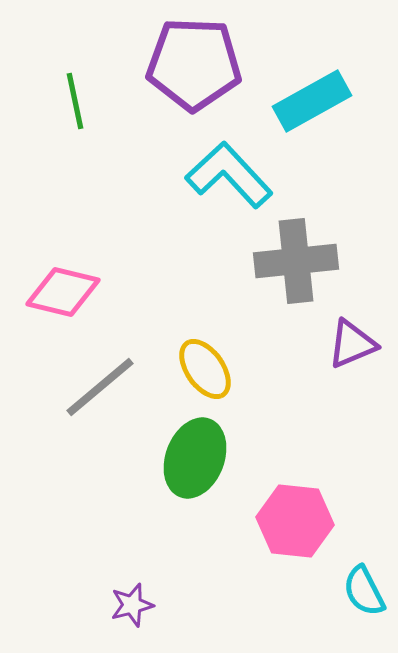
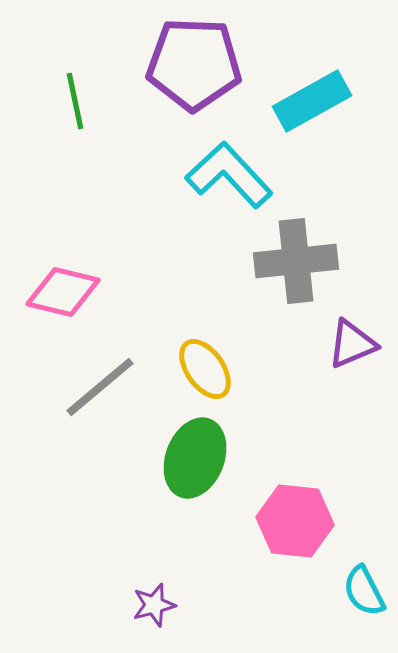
purple star: moved 22 px right
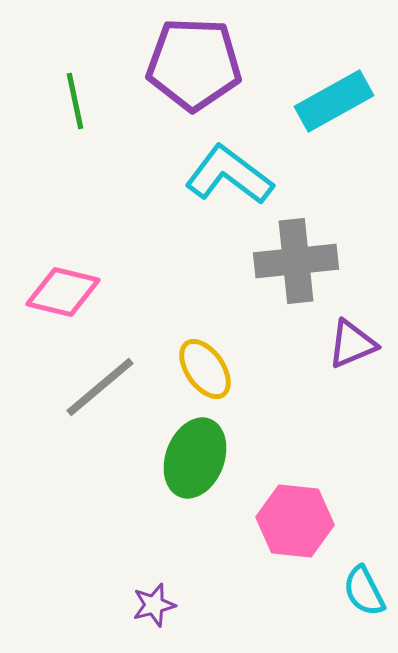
cyan rectangle: moved 22 px right
cyan L-shape: rotated 10 degrees counterclockwise
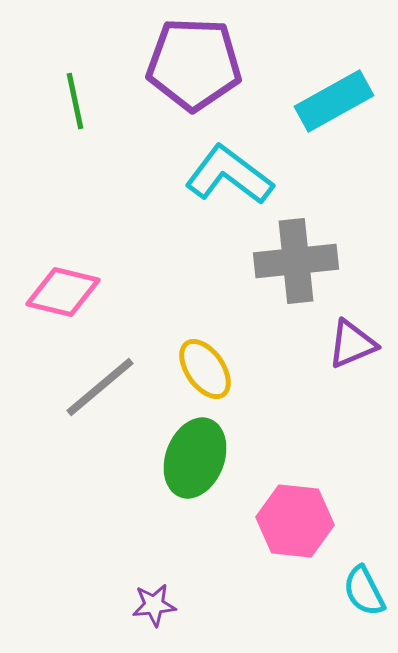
purple star: rotated 9 degrees clockwise
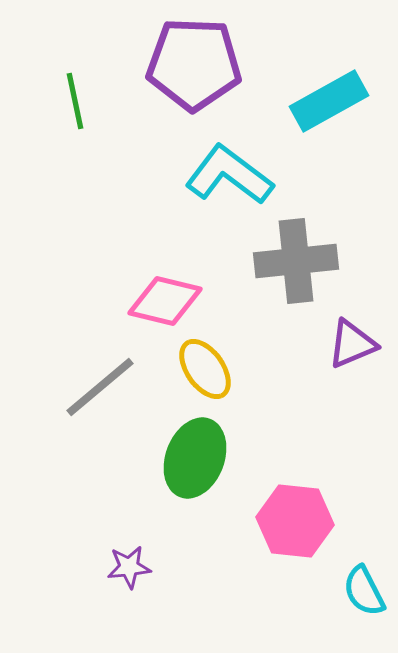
cyan rectangle: moved 5 px left
pink diamond: moved 102 px right, 9 px down
purple star: moved 25 px left, 38 px up
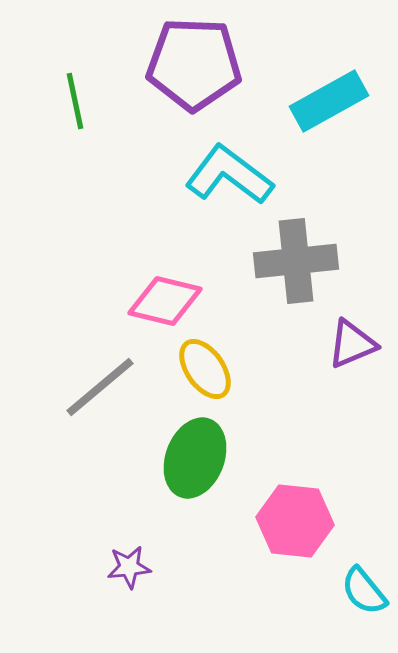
cyan semicircle: rotated 12 degrees counterclockwise
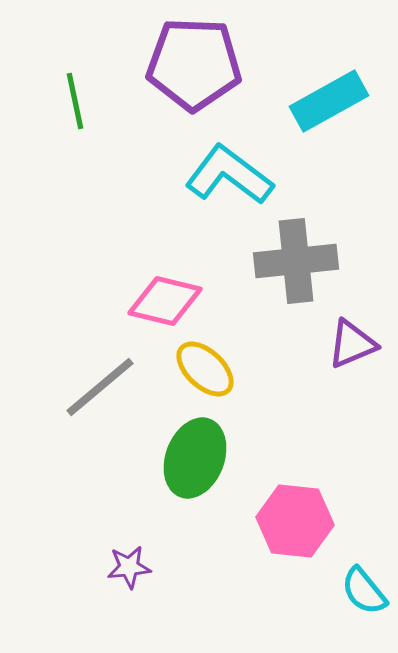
yellow ellipse: rotated 12 degrees counterclockwise
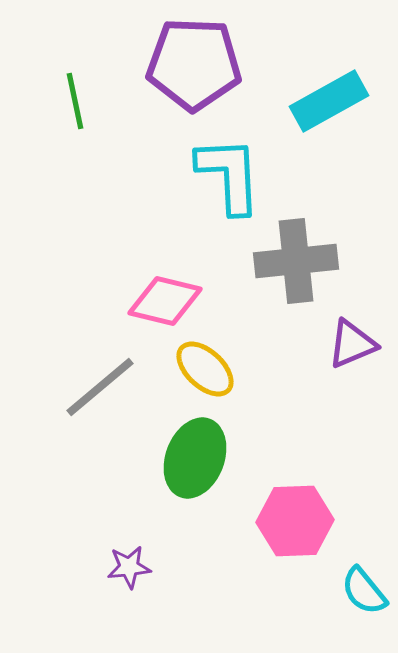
cyan L-shape: rotated 50 degrees clockwise
pink hexagon: rotated 8 degrees counterclockwise
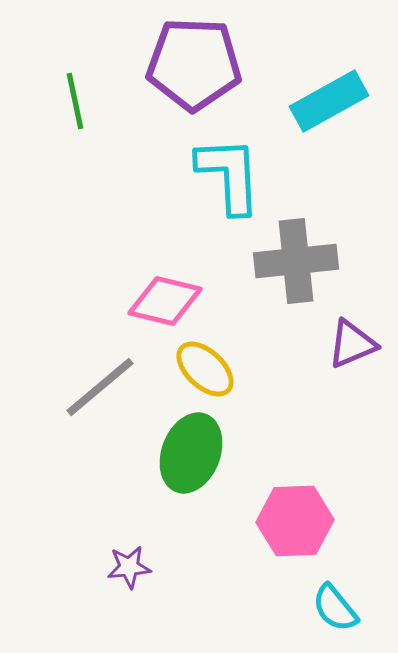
green ellipse: moved 4 px left, 5 px up
cyan semicircle: moved 29 px left, 17 px down
